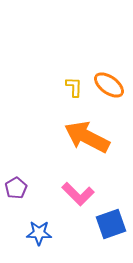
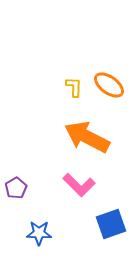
pink L-shape: moved 1 px right, 9 px up
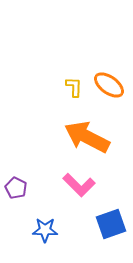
purple pentagon: rotated 15 degrees counterclockwise
blue star: moved 6 px right, 3 px up
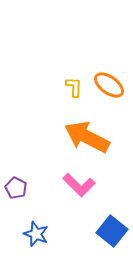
blue square: moved 1 px right, 7 px down; rotated 32 degrees counterclockwise
blue star: moved 9 px left, 4 px down; rotated 20 degrees clockwise
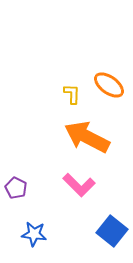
yellow L-shape: moved 2 px left, 7 px down
blue star: moved 2 px left; rotated 15 degrees counterclockwise
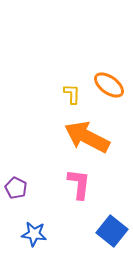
pink L-shape: moved 1 px up; rotated 128 degrees counterclockwise
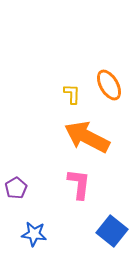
orange ellipse: rotated 24 degrees clockwise
purple pentagon: rotated 15 degrees clockwise
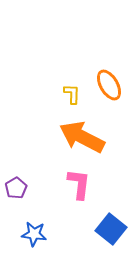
orange arrow: moved 5 px left
blue square: moved 1 px left, 2 px up
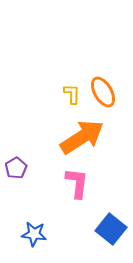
orange ellipse: moved 6 px left, 7 px down
orange arrow: rotated 120 degrees clockwise
pink L-shape: moved 2 px left, 1 px up
purple pentagon: moved 20 px up
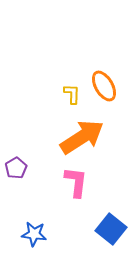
orange ellipse: moved 1 px right, 6 px up
pink L-shape: moved 1 px left, 1 px up
